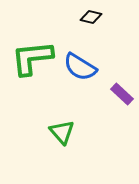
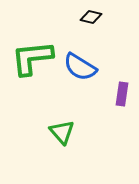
purple rectangle: rotated 55 degrees clockwise
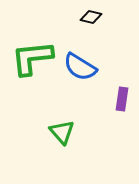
purple rectangle: moved 5 px down
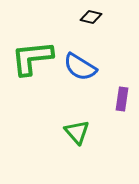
green triangle: moved 15 px right
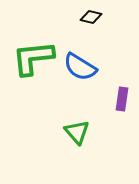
green L-shape: moved 1 px right
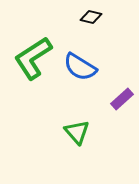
green L-shape: rotated 27 degrees counterclockwise
purple rectangle: rotated 40 degrees clockwise
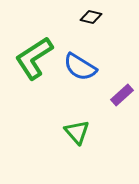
green L-shape: moved 1 px right
purple rectangle: moved 4 px up
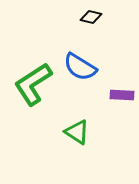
green L-shape: moved 1 px left, 26 px down
purple rectangle: rotated 45 degrees clockwise
green triangle: rotated 16 degrees counterclockwise
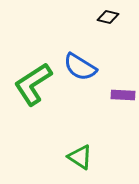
black diamond: moved 17 px right
purple rectangle: moved 1 px right
green triangle: moved 3 px right, 25 px down
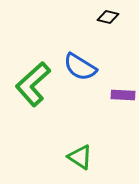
green L-shape: rotated 9 degrees counterclockwise
